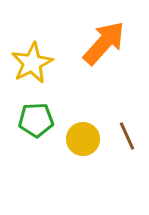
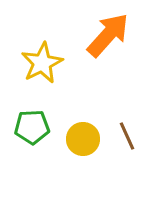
orange arrow: moved 4 px right, 8 px up
yellow star: moved 10 px right
green pentagon: moved 4 px left, 7 px down
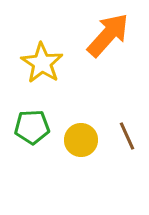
yellow star: rotated 12 degrees counterclockwise
yellow circle: moved 2 px left, 1 px down
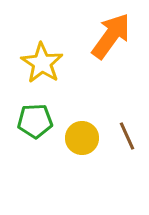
orange arrow: moved 3 px right, 1 px down; rotated 6 degrees counterclockwise
green pentagon: moved 3 px right, 6 px up
yellow circle: moved 1 px right, 2 px up
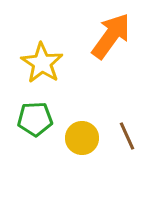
green pentagon: moved 2 px up
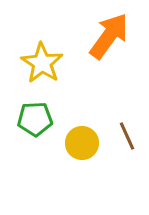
orange arrow: moved 2 px left
yellow circle: moved 5 px down
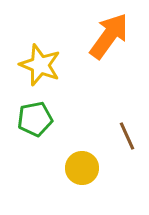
yellow star: moved 2 px left, 2 px down; rotated 12 degrees counterclockwise
green pentagon: rotated 8 degrees counterclockwise
yellow circle: moved 25 px down
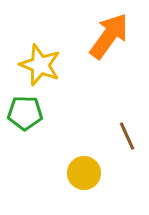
green pentagon: moved 10 px left, 6 px up; rotated 12 degrees clockwise
yellow circle: moved 2 px right, 5 px down
